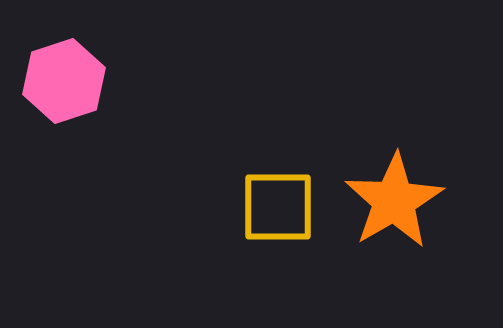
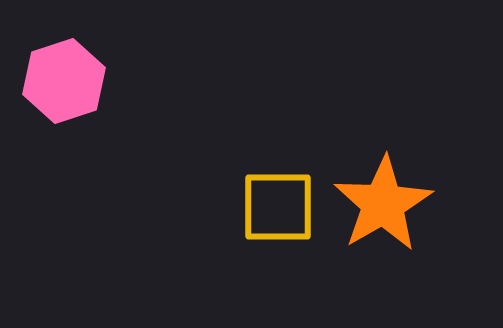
orange star: moved 11 px left, 3 px down
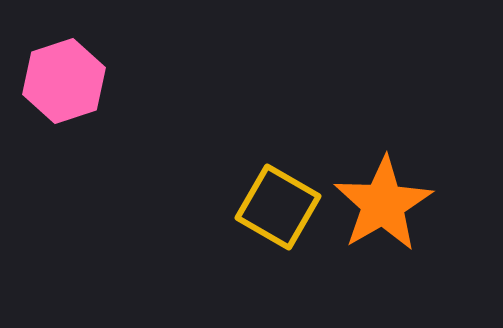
yellow square: rotated 30 degrees clockwise
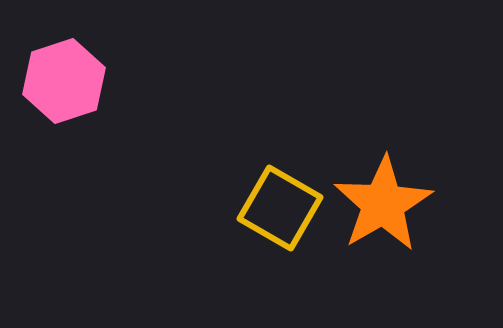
yellow square: moved 2 px right, 1 px down
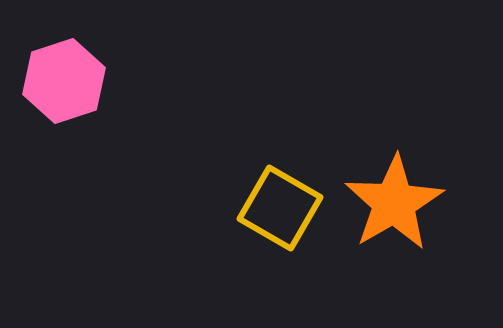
orange star: moved 11 px right, 1 px up
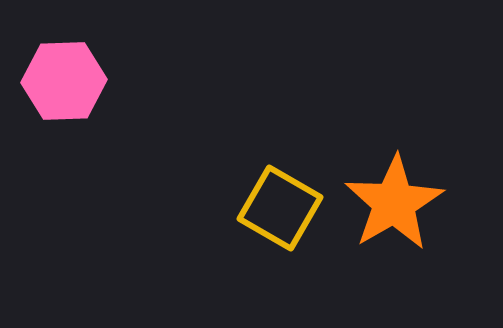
pink hexagon: rotated 16 degrees clockwise
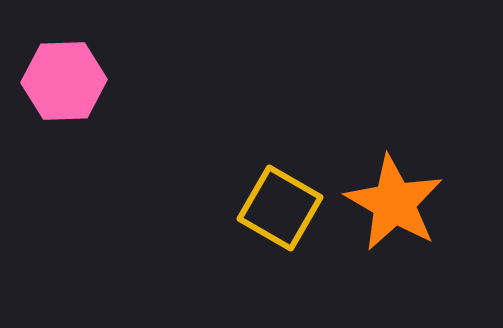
orange star: rotated 12 degrees counterclockwise
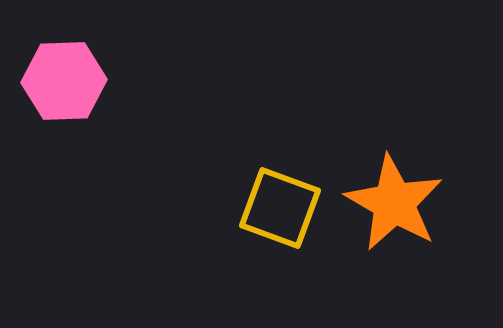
yellow square: rotated 10 degrees counterclockwise
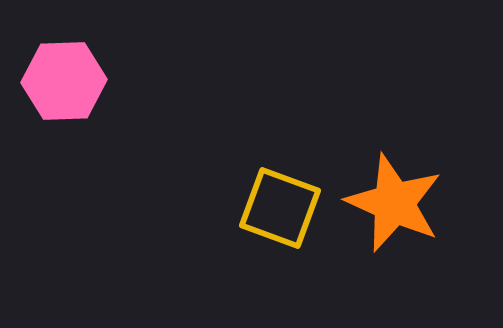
orange star: rotated 6 degrees counterclockwise
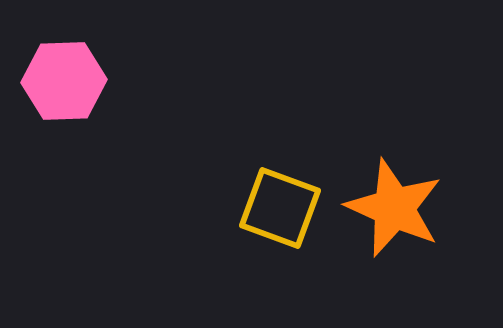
orange star: moved 5 px down
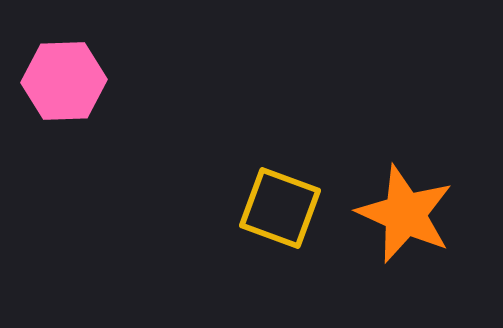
orange star: moved 11 px right, 6 px down
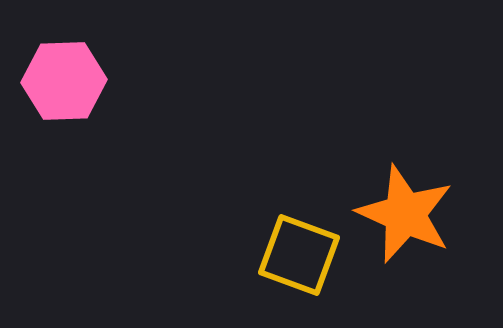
yellow square: moved 19 px right, 47 px down
